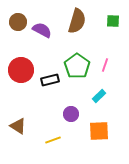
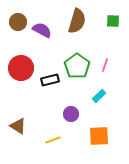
red circle: moved 2 px up
orange square: moved 5 px down
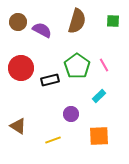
pink line: moved 1 px left; rotated 48 degrees counterclockwise
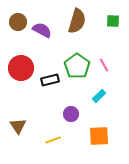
brown triangle: rotated 24 degrees clockwise
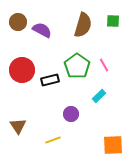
brown semicircle: moved 6 px right, 4 px down
red circle: moved 1 px right, 2 px down
orange square: moved 14 px right, 9 px down
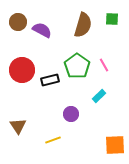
green square: moved 1 px left, 2 px up
orange square: moved 2 px right
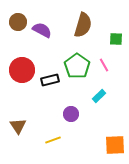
green square: moved 4 px right, 20 px down
